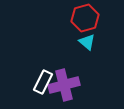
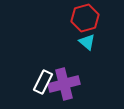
purple cross: moved 1 px up
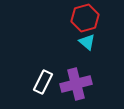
purple cross: moved 12 px right
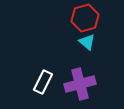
purple cross: moved 4 px right
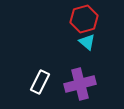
red hexagon: moved 1 px left, 1 px down
white rectangle: moved 3 px left
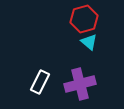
cyan triangle: moved 2 px right
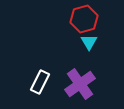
cyan triangle: rotated 18 degrees clockwise
purple cross: rotated 20 degrees counterclockwise
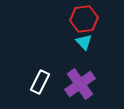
red hexagon: rotated 8 degrees clockwise
cyan triangle: moved 5 px left; rotated 12 degrees counterclockwise
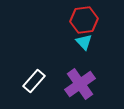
red hexagon: moved 1 px down
white rectangle: moved 6 px left, 1 px up; rotated 15 degrees clockwise
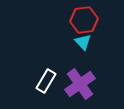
cyan triangle: moved 1 px left
white rectangle: moved 12 px right; rotated 10 degrees counterclockwise
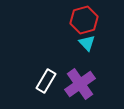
red hexagon: rotated 8 degrees counterclockwise
cyan triangle: moved 4 px right, 1 px down
